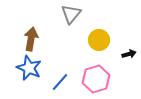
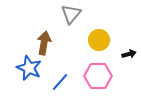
brown arrow: moved 13 px right, 4 px down
pink hexagon: moved 2 px right, 3 px up; rotated 16 degrees clockwise
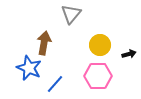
yellow circle: moved 1 px right, 5 px down
blue line: moved 5 px left, 2 px down
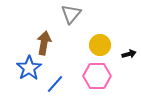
blue star: rotated 15 degrees clockwise
pink hexagon: moved 1 px left
